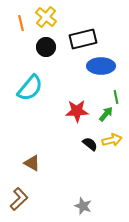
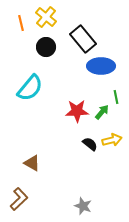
black rectangle: rotated 64 degrees clockwise
green arrow: moved 4 px left, 2 px up
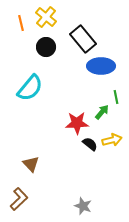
red star: moved 12 px down
brown triangle: moved 1 px left, 1 px down; rotated 18 degrees clockwise
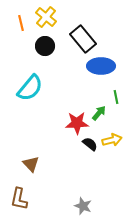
black circle: moved 1 px left, 1 px up
green arrow: moved 3 px left, 1 px down
brown L-shape: rotated 145 degrees clockwise
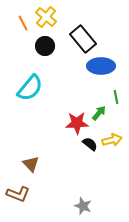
orange line: moved 2 px right; rotated 14 degrees counterclockwise
brown L-shape: moved 1 px left, 5 px up; rotated 80 degrees counterclockwise
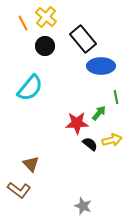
brown L-shape: moved 1 px right, 4 px up; rotated 15 degrees clockwise
